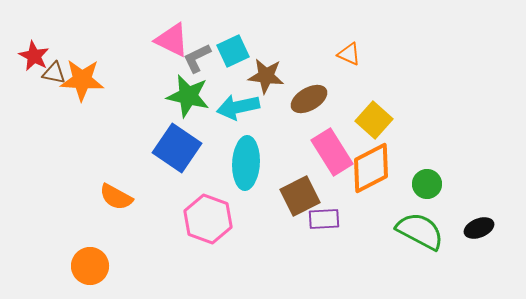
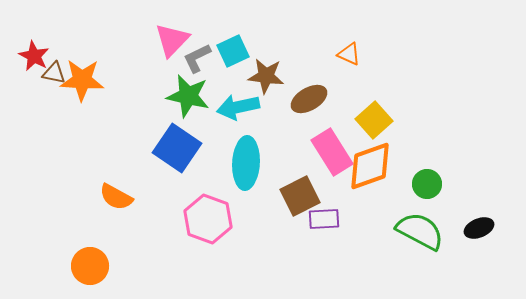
pink triangle: rotated 48 degrees clockwise
yellow square: rotated 6 degrees clockwise
orange diamond: moved 1 px left, 2 px up; rotated 8 degrees clockwise
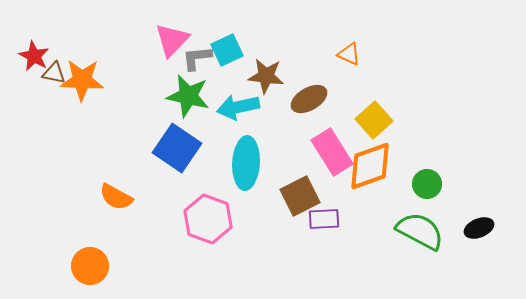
cyan square: moved 6 px left, 1 px up
gray L-shape: rotated 20 degrees clockwise
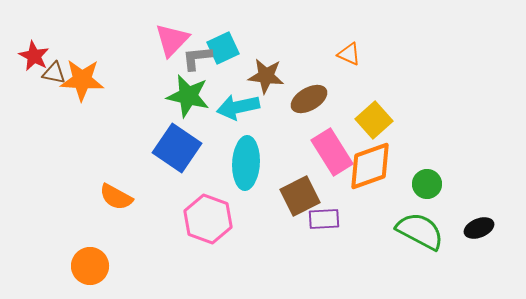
cyan square: moved 4 px left, 2 px up
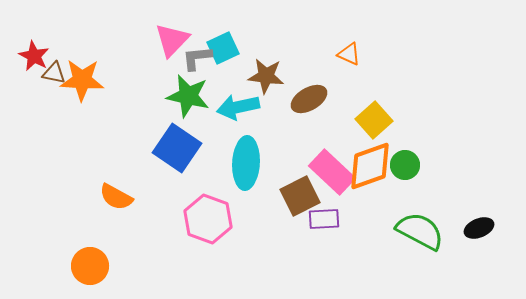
pink rectangle: moved 20 px down; rotated 15 degrees counterclockwise
green circle: moved 22 px left, 19 px up
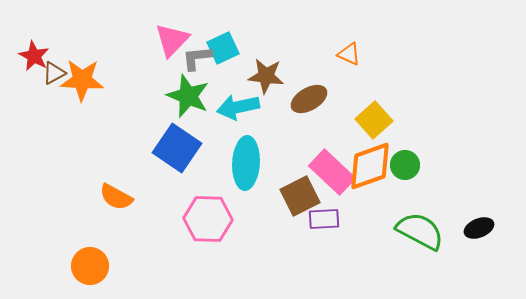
brown triangle: rotated 40 degrees counterclockwise
green star: rotated 9 degrees clockwise
pink hexagon: rotated 18 degrees counterclockwise
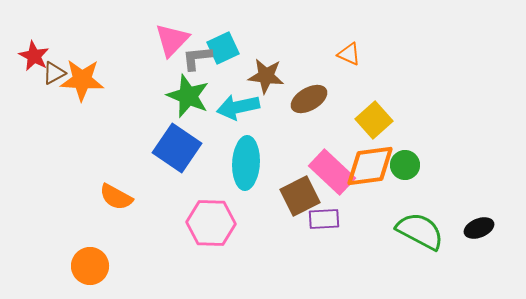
orange diamond: rotated 12 degrees clockwise
pink hexagon: moved 3 px right, 4 px down
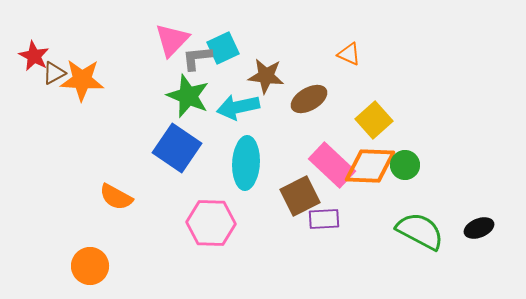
orange diamond: rotated 10 degrees clockwise
pink rectangle: moved 7 px up
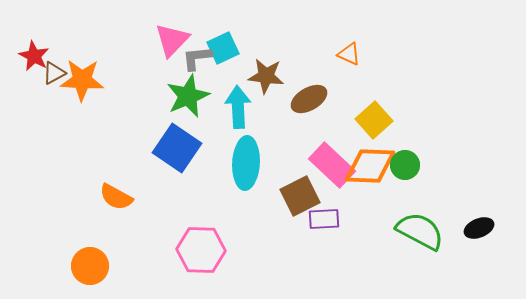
green star: rotated 27 degrees clockwise
cyan arrow: rotated 99 degrees clockwise
pink hexagon: moved 10 px left, 27 px down
